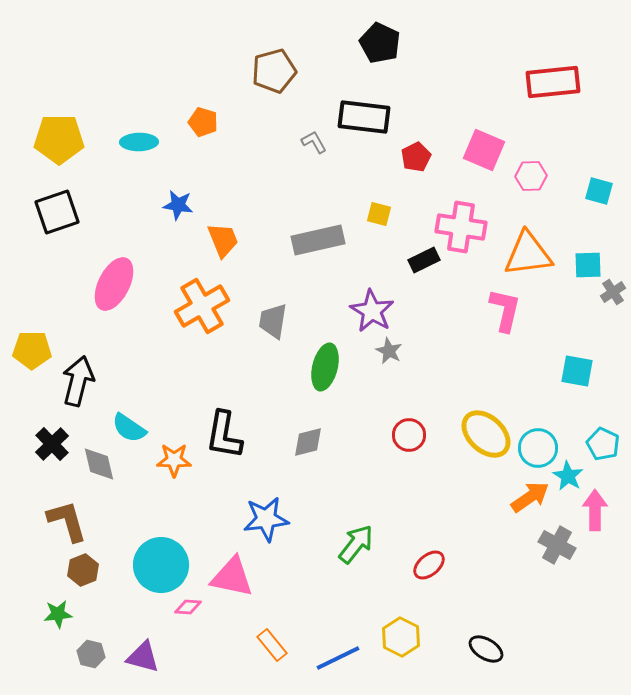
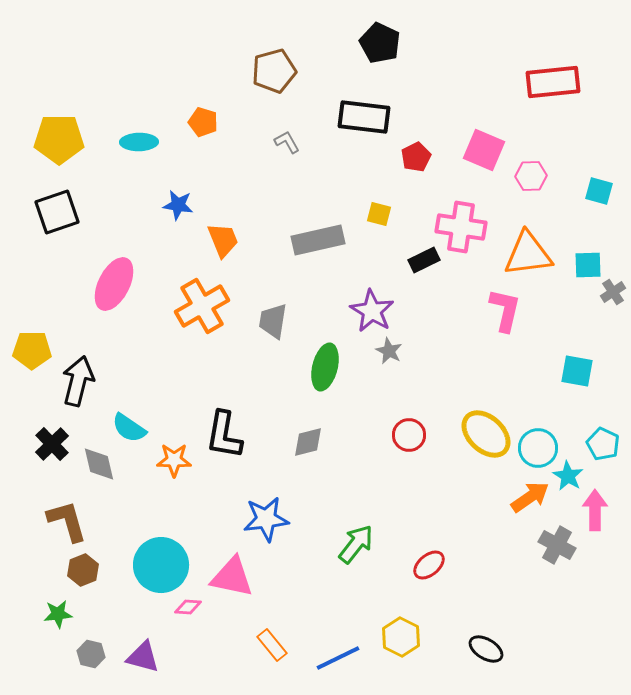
gray L-shape at (314, 142): moved 27 px left
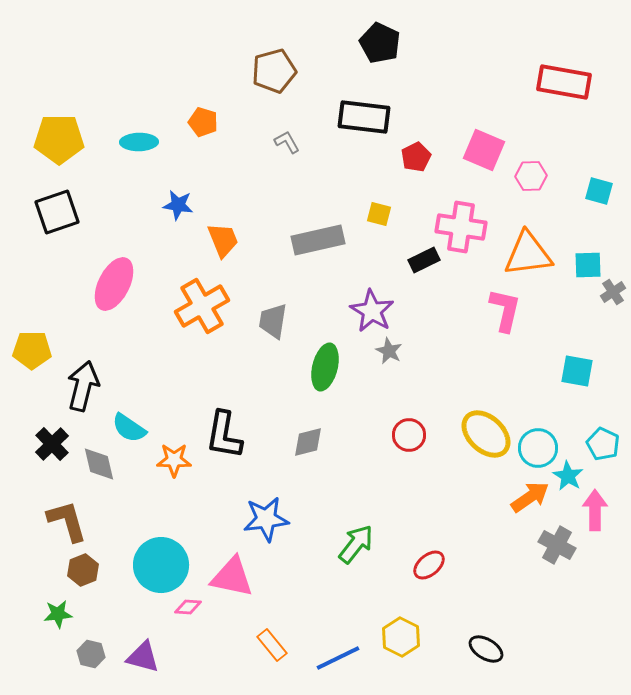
red rectangle at (553, 82): moved 11 px right; rotated 16 degrees clockwise
black arrow at (78, 381): moved 5 px right, 5 px down
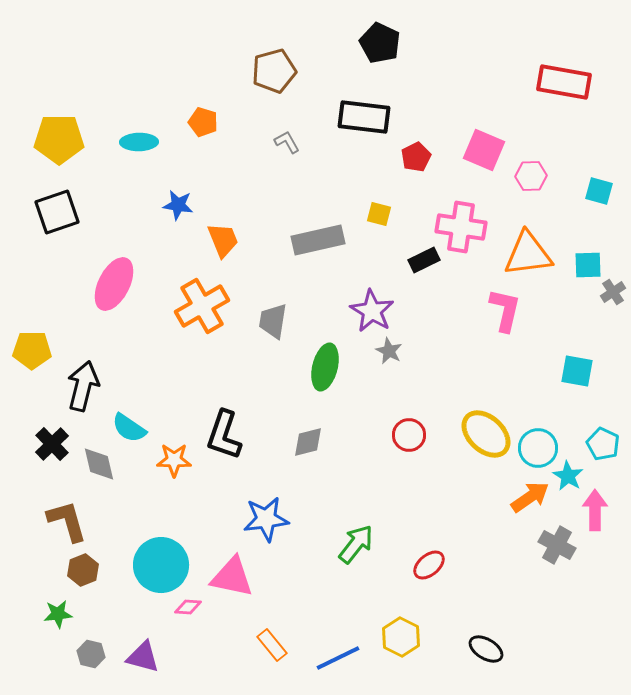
black L-shape at (224, 435): rotated 9 degrees clockwise
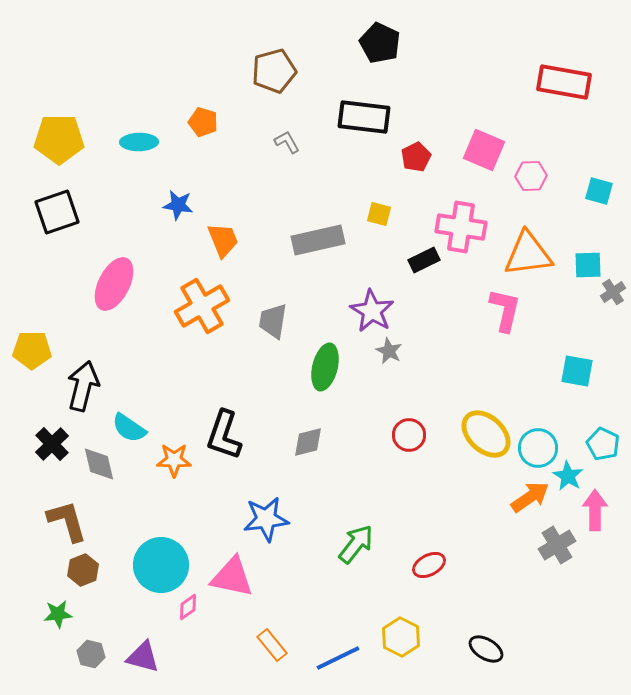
gray cross at (557, 545): rotated 30 degrees clockwise
red ellipse at (429, 565): rotated 12 degrees clockwise
pink diamond at (188, 607): rotated 40 degrees counterclockwise
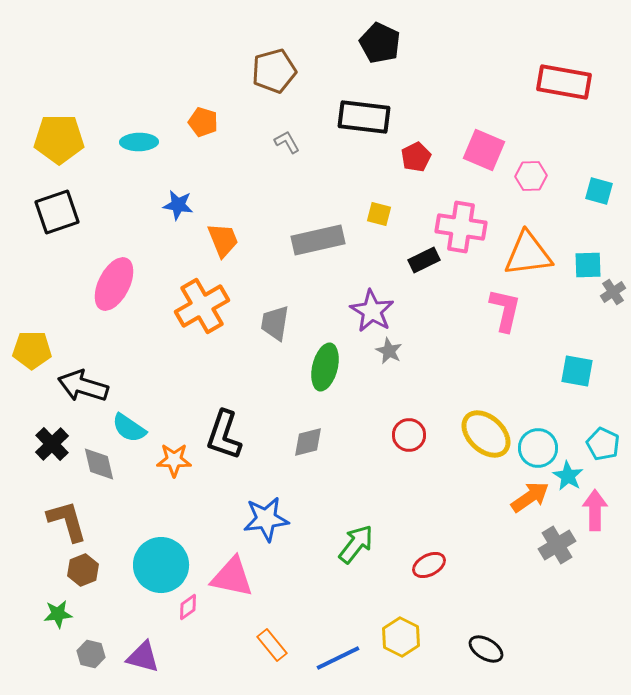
gray trapezoid at (273, 321): moved 2 px right, 2 px down
black arrow at (83, 386): rotated 87 degrees counterclockwise
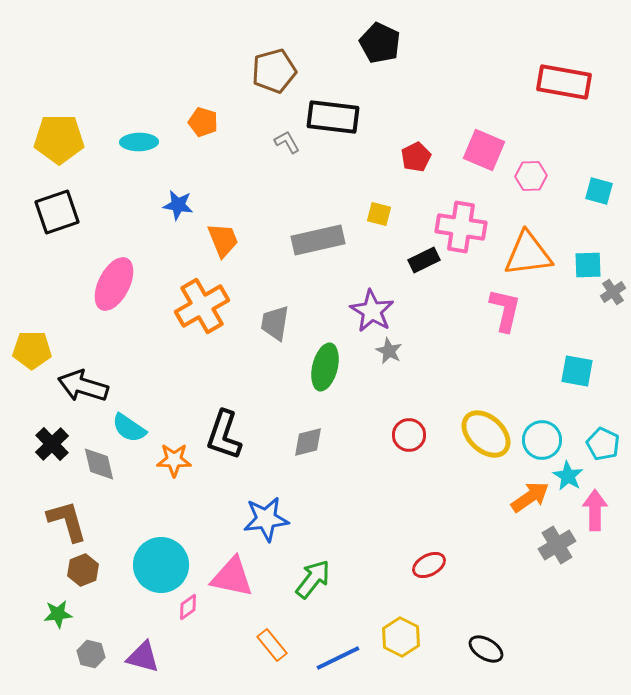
black rectangle at (364, 117): moved 31 px left
cyan circle at (538, 448): moved 4 px right, 8 px up
green arrow at (356, 544): moved 43 px left, 35 px down
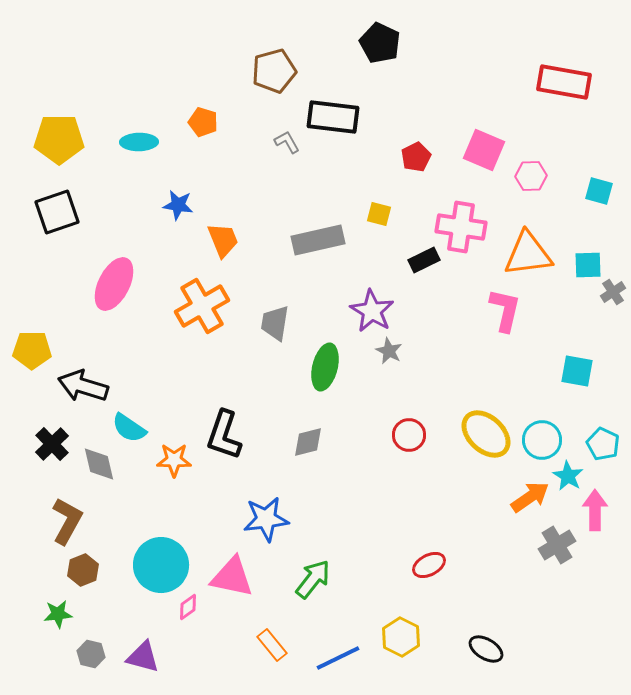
brown L-shape at (67, 521): rotated 45 degrees clockwise
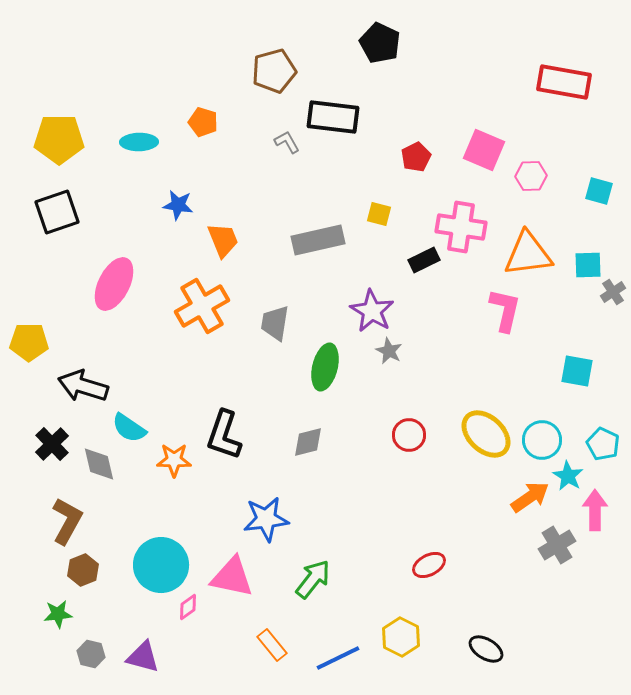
yellow pentagon at (32, 350): moved 3 px left, 8 px up
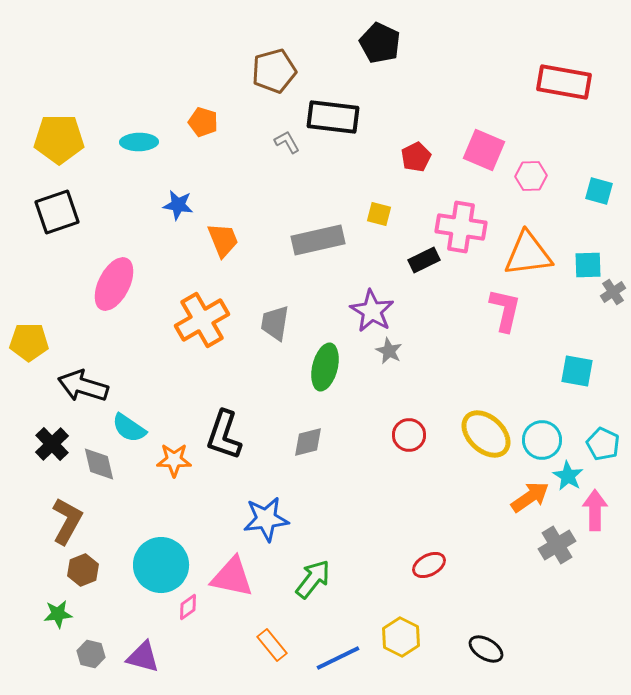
orange cross at (202, 306): moved 14 px down
